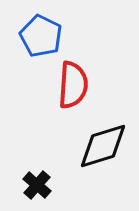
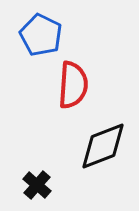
blue pentagon: moved 1 px up
black diamond: rotated 4 degrees counterclockwise
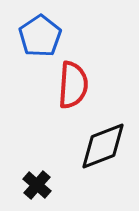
blue pentagon: moved 1 px left, 1 px down; rotated 12 degrees clockwise
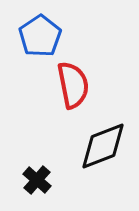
red semicircle: rotated 15 degrees counterclockwise
black cross: moved 5 px up
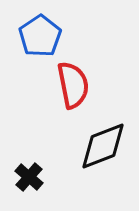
black cross: moved 8 px left, 3 px up
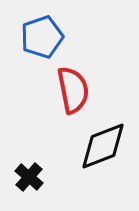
blue pentagon: moved 2 px right, 1 px down; rotated 15 degrees clockwise
red semicircle: moved 5 px down
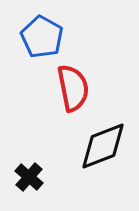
blue pentagon: rotated 24 degrees counterclockwise
red semicircle: moved 2 px up
